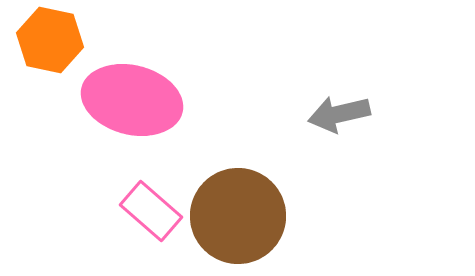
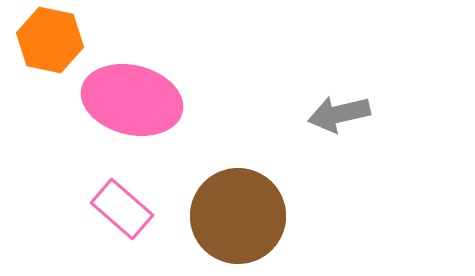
pink rectangle: moved 29 px left, 2 px up
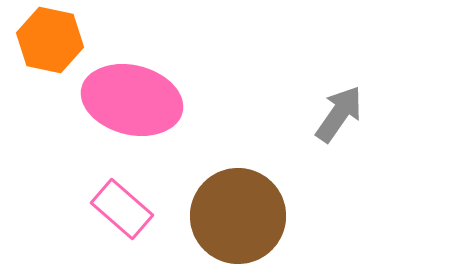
gray arrow: rotated 138 degrees clockwise
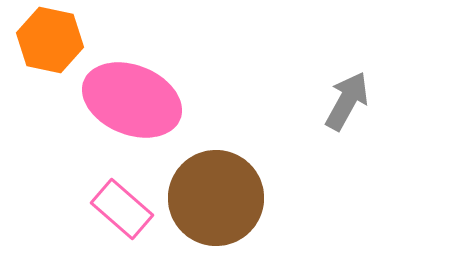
pink ellipse: rotated 8 degrees clockwise
gray arrow: moved 8 px right, 13 px up; rotated 6 degrees counterclockwise
brown circle: moved 22 px left, 18 px up
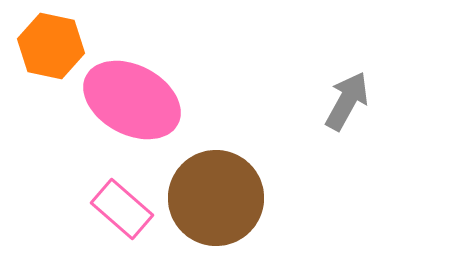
orange hexagon: moved 1 px right, 6 px down
pink ellipse: rotated 6 degrees clockwise
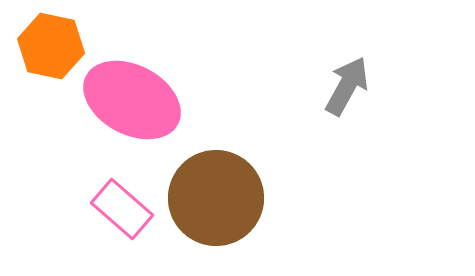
gray arrow: moved 15 px up
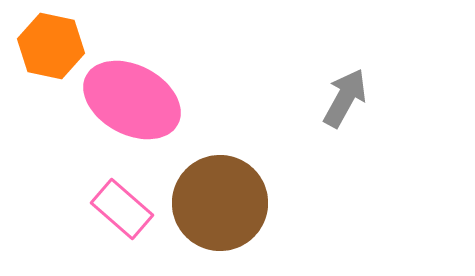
gray arrow: moved 2 px left, 12 px down
brown circle: moved 4 px right, 5 px down
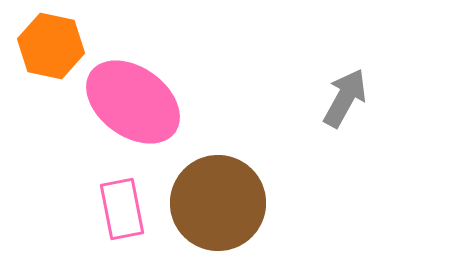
pink ellipse: moved 1 px right, 2 px down; rotated 8 degrees clockwise
brown circle: moved 2 px left
pink rectangle: rotated 38 degrees clockwise
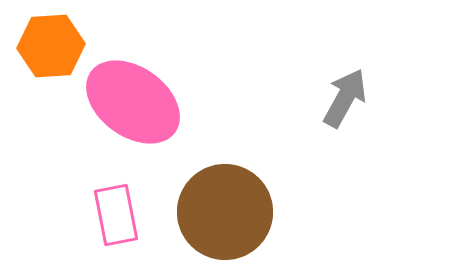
orange hexagon: rotated 16 degrees counterclockwise
brown circle: moved 7 px right, 9 px down
pink rectangle: moved 6 px left, 6 px down
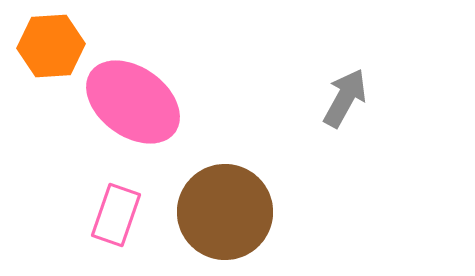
pink rectangle: rotated 30 degrees clockwise
